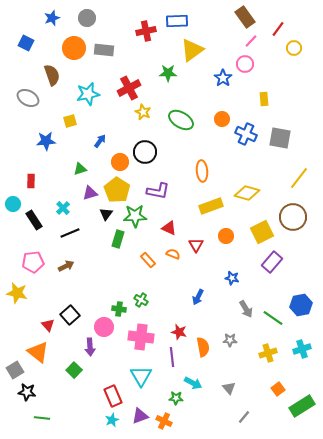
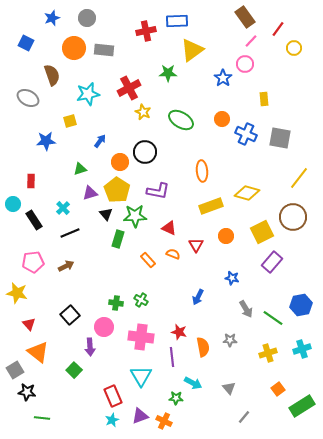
black triangle at (106, 214): rotated 16 degrees counterclockwise
green cross at (119, 309): moved 3 px left, 6 px up
red triangle at (48, 325): moved 19 px left, 1 px up
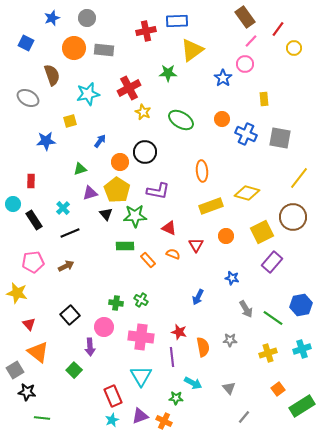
green rectangle at (118, 239): moved 7 px right, 7 px down; rotated 72 degrees clockwise
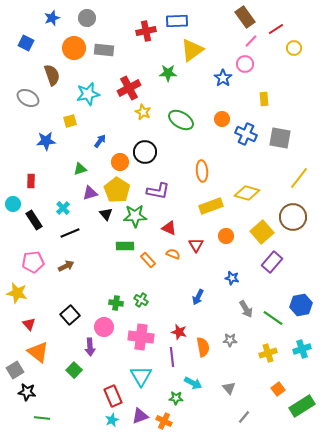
red line at (278, 29): moved 2 px left; rotated 21 degrees clockwise
yellow square at (262, 232): rotated 15 degrees counterclockwise
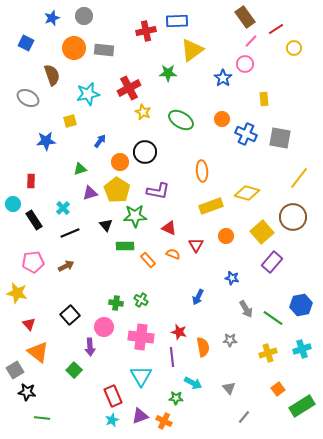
gray circle at (87, 18): moved 3 px left, 2 px up
black triangle at (106, 214): moved 11 px down
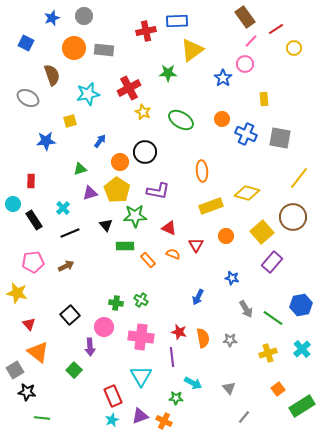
orange semicircle at (203, 347): moved 9 px up
cyan cross at (302, 349): rotated 24 degrees counterclockwise
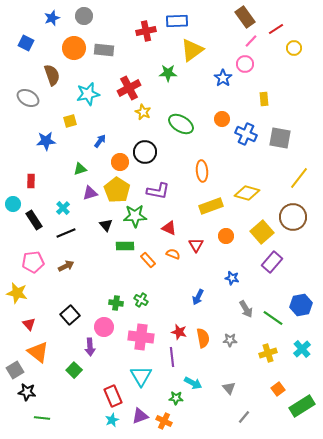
green ellipse at (181, 120): moved 4 px down
black line at (70, 233): moved 4 px left
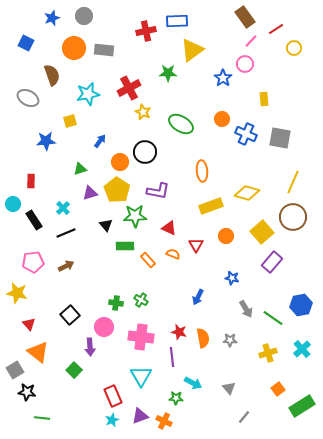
yellow line at (299, 178): moved 6 px left, 4 px down; rotated 15 degrees counterclockwise
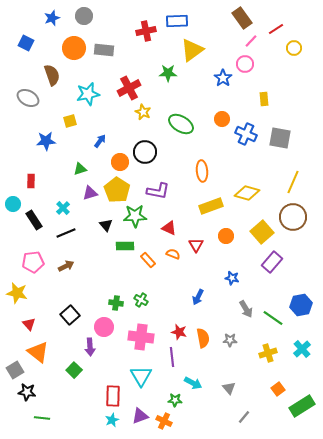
brown rectangle at (245, 17): moved 3 px left, 1 px down
red rectangle at (113, 396): rotated 25 degrees clockwise
green star at (176, 398): moved 1 px left, 2 px down
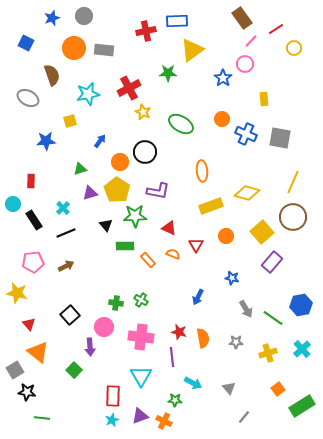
gray star at (230, 340): moved 6 px right, 2 px down
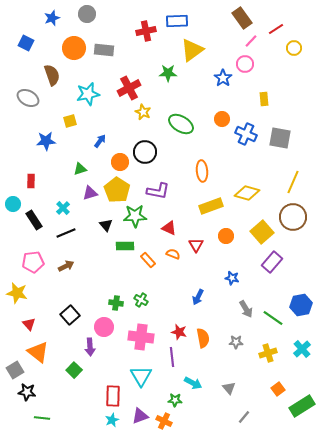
gray circle at (84, 16): moved 3 px right, 2 px up
